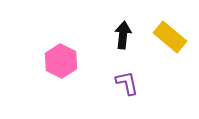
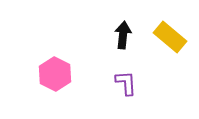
pink hexagon: moved 6 px left, 13 px down
purple L-shape: moved 1 px left; rotated 8 degrees clockwise
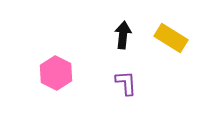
yellow rectangle: moved 1 px right, 1 px down; rotated 8 degrees counterclockwise
pink hexagon: moved 1 px right, 1 px up
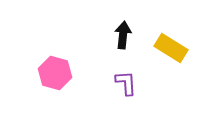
yellow rectangle: moved 10 px down
pink hexagon: moved 1 px left; rotated 12 degrees counterclockwise
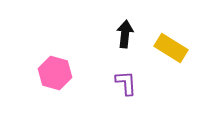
black arrow: moved 2 px right, 1 px up
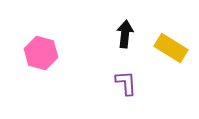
pink hexagon: moved 14 px left, 20 px up
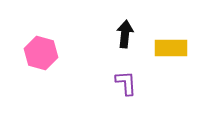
yellow rectangle: rotated 32 degrees counterclockwise
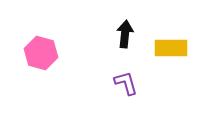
purple L-shape: rotated 12 degrees counterclockwise
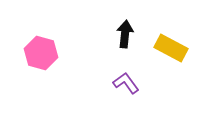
yellow rectangle: rotated 28 degrees clockwise
purple L-shape: rotated 20 degrees counterclockwise
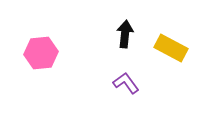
pink hexagon: rotated 20 degrees counterclockwise
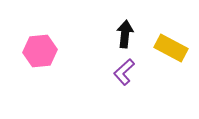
pink hexagon: moved 1 px left, 2 px up
purple L-shape: moved 2 px left, 11 px up; rotated 96 degrees counterclockwise
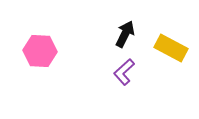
black arrow: rotated 20 degrees clockwise
pink hexagon: rotated 8 degrees clockwise
